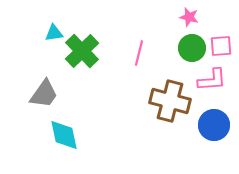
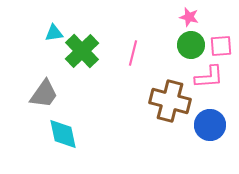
green circle: moved 1 px left, 3 px up
pink line: moved 6 px left
pink L-shape: moved 3 px left, 3 px up
blue circle: moved 4 px left
cyan diamond: moved 1 px left, 1 px up
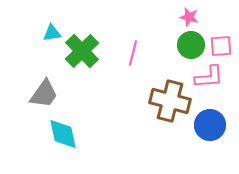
cyan triangle: moved 2 px left
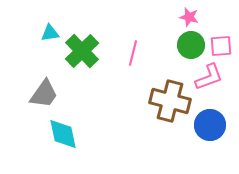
cyan triangle: moved 2 px left
pink L-shape: rotated 16 degrees counterclockwise
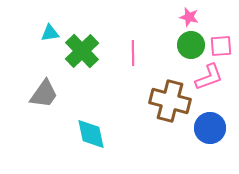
pink line: rotated 15 degrees counterclockwise
blue circle: moved 3 px down
cyan diamond: moved 28 px right
